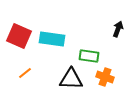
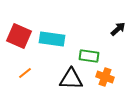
black arrow: rotated 28 degrees clockwise
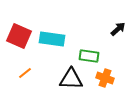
orange cross: moved 1 px down
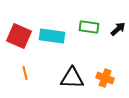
cyan rectangle: moved 3 px up
green rectangle: moved 29 px up
orange line: rotated 64 degrees counterclockwise
black triangle: moved 1 px right, 1 px up
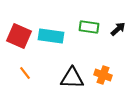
cyan rectangle: moved 1 px left
orange line: rotated 24 degrees counterclockwise
orange cross: moved 2 px left, 3 px up
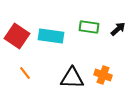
red square: moved 2 px left; rotated 10 degrees clockwise
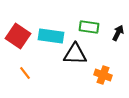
black arrow: moved 4 px down; rotated 21 degrees counterclockwise
red square: moved 1 px right
black triangle: moved 3 px right, 24 px up
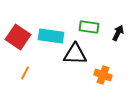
red square: moved 1 px down
orange line: rotated 64 degrees clockwise
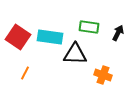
cyan rectangle: moved 1 px left, 1 px down
